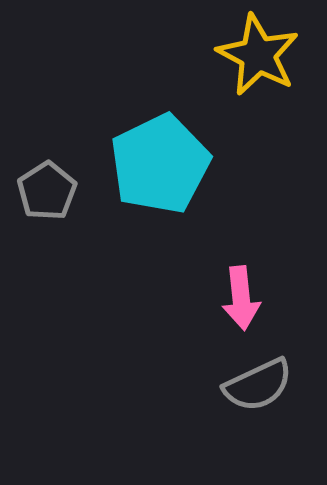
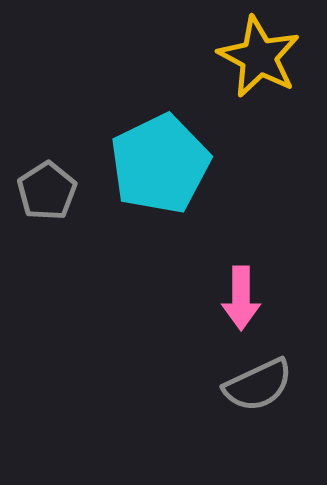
yellow star: moved 1 px right, 2 px down
pink arrow: rotated 6 degrees clockwise
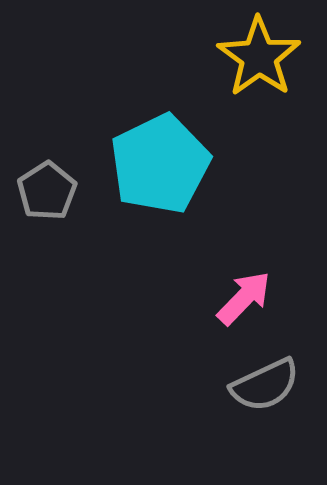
yellow star: rotated 8 degrees clockwise
pink arrow: moved 3 px right; rotated 136 degrees counterclockwise
gray semicircle: moved 7 px right
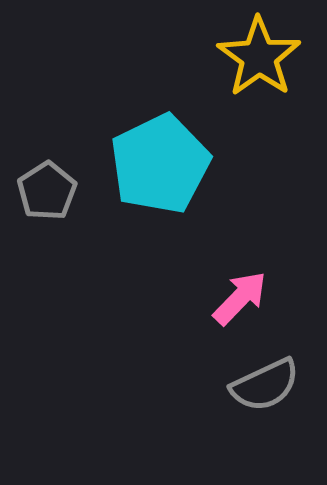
pink arrow: moved 4 px left
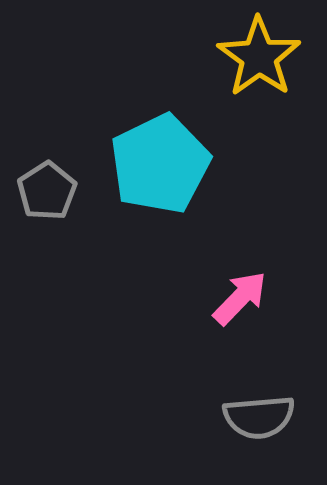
gray semicircle: moved 6 px left, 32 px down; rotated 20 degrees clockwise
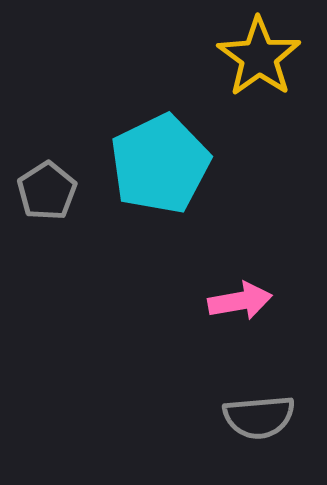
pink arrow: moved 3 px down; rotated 36 degrees clockwise
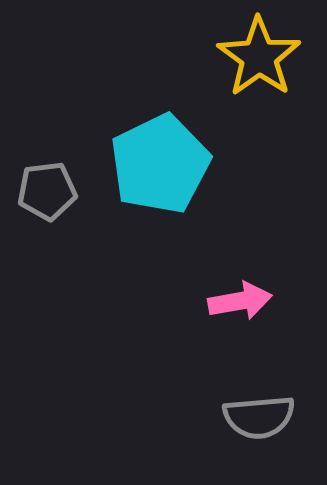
gray pentagon: rotated 26 degrees clockwise
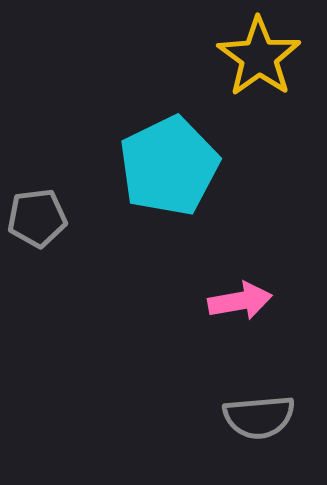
cyan pentagon: moved 9 px right, 2 px down
gray pentagon: moved 10 px left, 27 px down
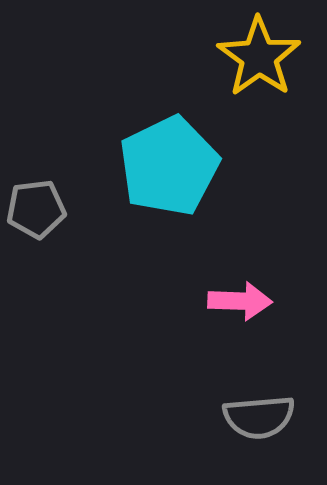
gray pentagon: moved 1 px left, 9 px up
pink arrow: rotated 12 degrees clockwise
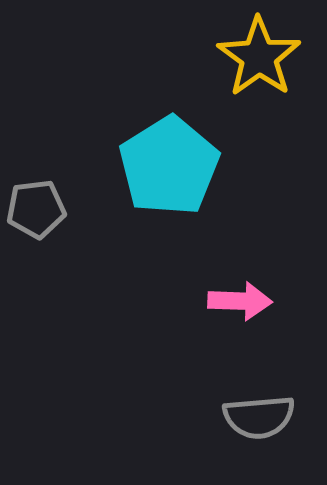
cyan pentagon: rotated 6 degrees counterclockwise
